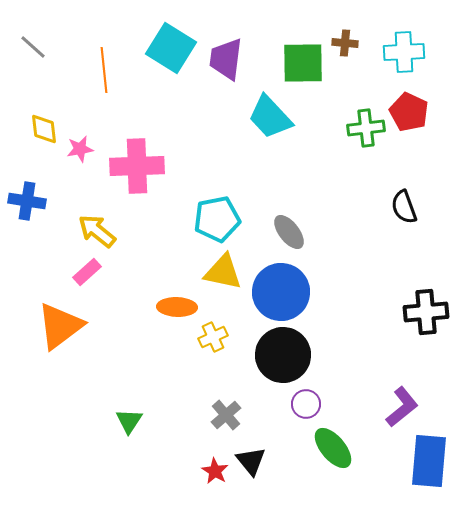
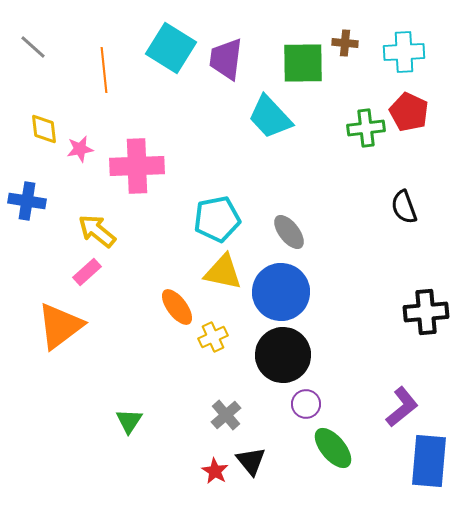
orange ellipse: rotated 51 degrees clockwise
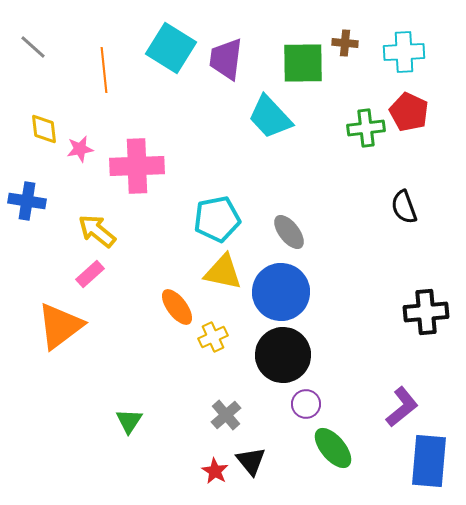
pink rectangle: moved 3 px right, 2 px down
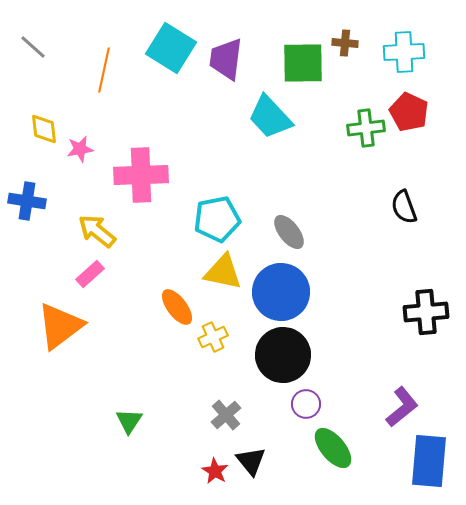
orange line: rotated 18 degrees clockwise
pink cross: moved 4 px right, 9 px down
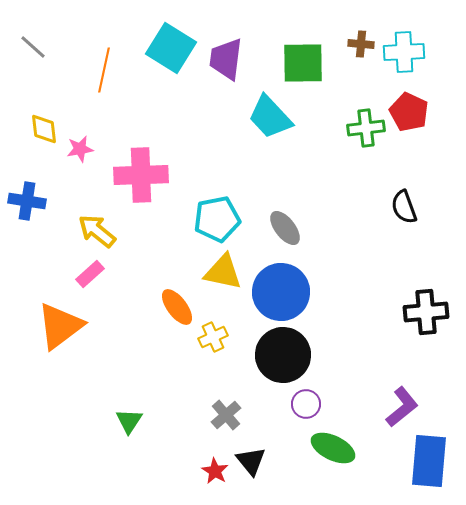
brown cross: moved 16 px right, 1 px down
gray ellipse: moved 4 px left, 4 px up
green ellipse: rotated 24 degrees counterclockwise
